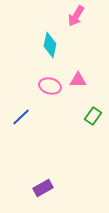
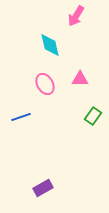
cyan diamond: rotated 25 degrees counterclockwise
pink triangle: moved 2 px right, 1 px up
pink ellipse: moved 5 px left, 2 px up; rotated 45 degrees clockwise
blue line: rotated 24 degrees clockwise
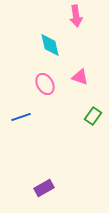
pink arrow: rotated 40 degrees counterclockwise
pink triangle: moved 2 px up; rotated 18 degrees clockwise
purple rectangle: moved 1 px right
